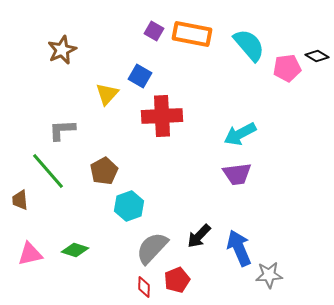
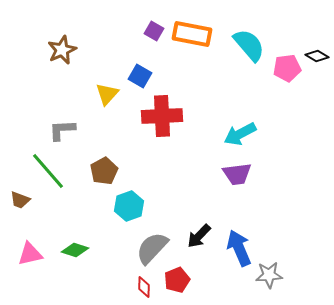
brown trapezoid: rotated 65 degrees counterclockwise
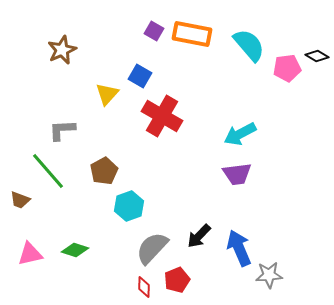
red cross: rotated 33 degrees clockwise
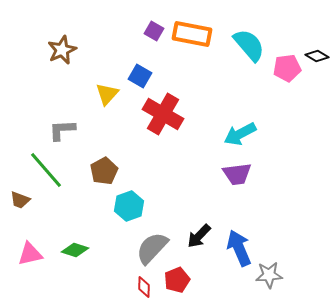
red cross: moved 1 px right, 2 px up
green line: moved 2 px left, 1 px up
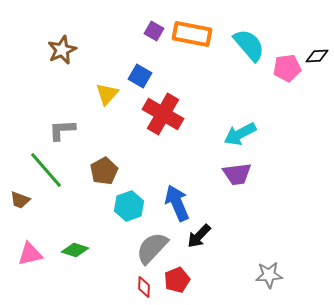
black diamond: rotated 35 degrees counterclockwise
blue arrow: moved 62 px left, 45 px up
